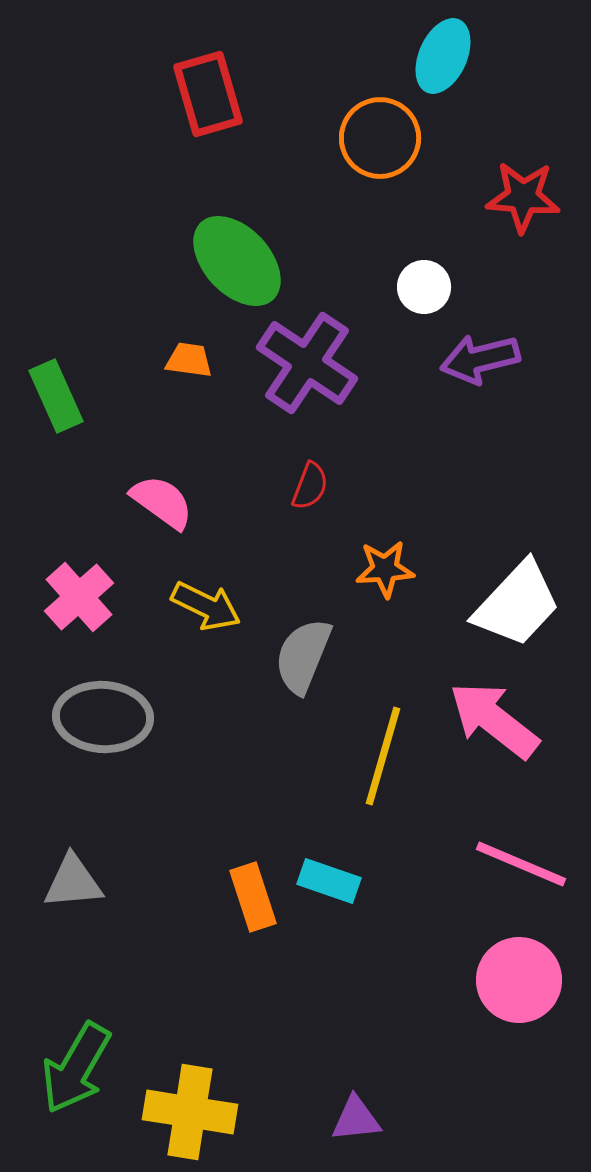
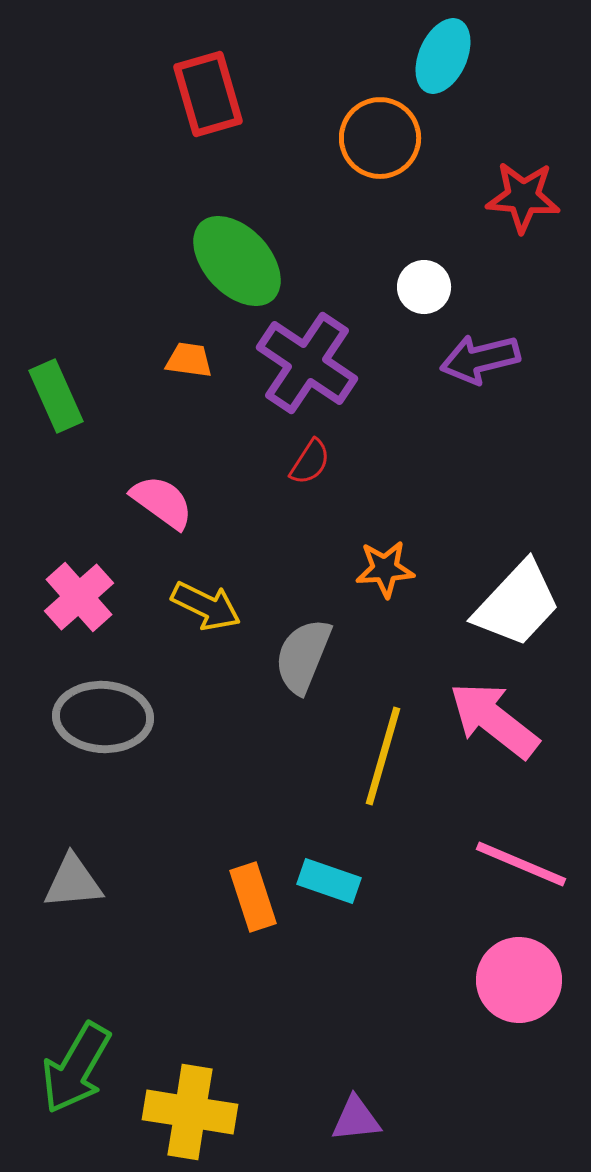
red semicircle: moved 24 px up; rotated 12 degrees clockwise
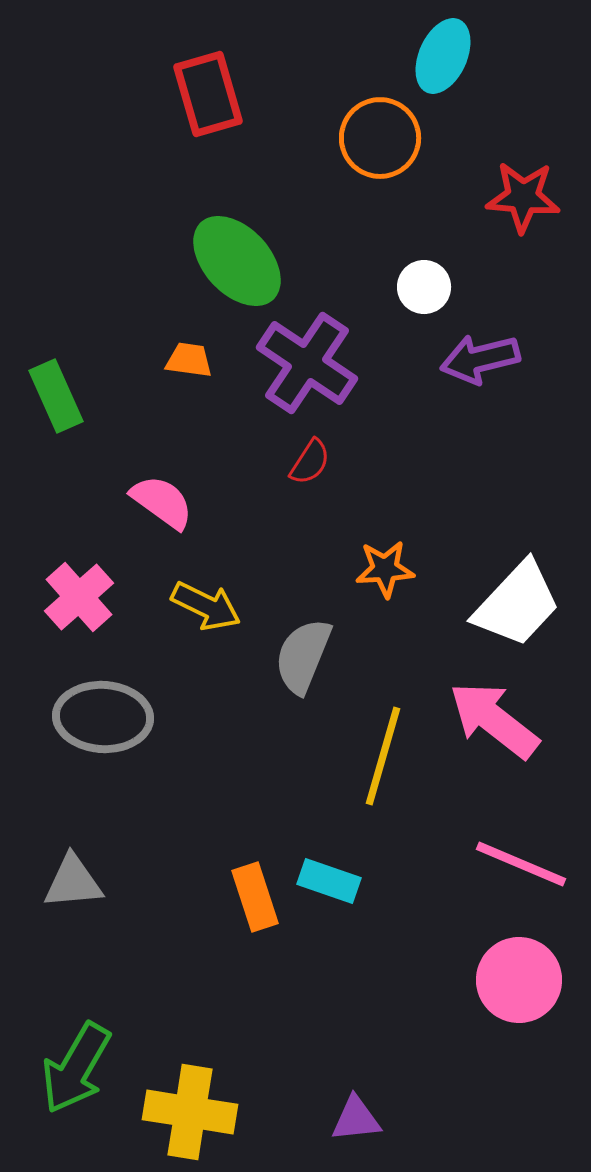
orange rectangle: moved 2 px right
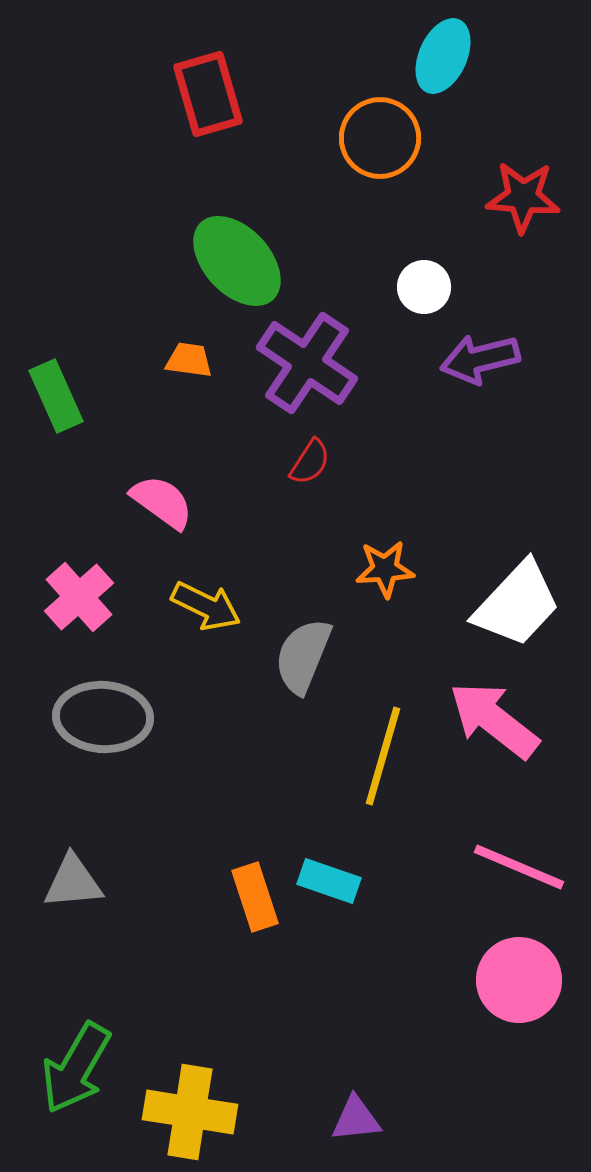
pink line: moved 2 px left, 3 px down
